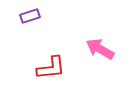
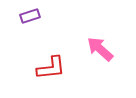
pink arrow: rotated 12 degrees clockwise
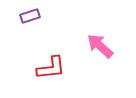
pink arrow: moved 3 px up
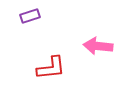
pink arrow: moved 2 px left; rotated 36 degrees counterclockwise
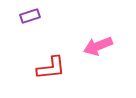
pink arrow: rotated 28 degrees counterclockwise
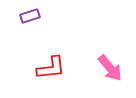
pink arrow: moved 12 px right, 22 px down; rotated 108 degrees counterclockwise
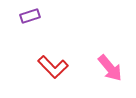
red L-shape: moved 2 px right, 1 px up; rotated 52 degrees clockwise
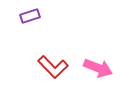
pink arrow: moved 12 px left; rotated 28 degrees counterclockwise
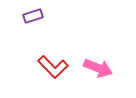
purple rectangle: moved 3 px right
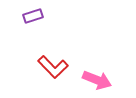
pink arrow: moved 1 px left, 12 px down
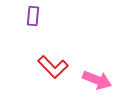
purple rectangle: rotated 66 degrees counterclockwise
